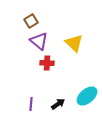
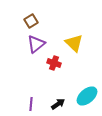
purple triangle: moved 3 px left, 3 px down; rotated 42 degrees clockwise
red cross: moved 7 px right; rotated 16 degrees clockwise
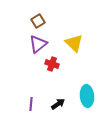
brown square: moved 7 px right
purple triangle: moved 2 px right
red cross: moved 2 px left, 1 px down
cyan ellipse: rotated 55 degrees counterclockwise
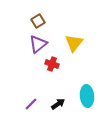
yellow triangle: rotated 24 degrees clockwise
purple line: rotated 40 degrees clockwise
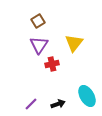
purple triangle: moved 1 px right, 1 px down; rotated 18 degrees counterclockwise
red cross: rotated 32 degrees counterclockwise
cyan ellipse: rotated 25 degrees counterclockwise
black arrow: rotated 16 degrees clockwise
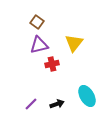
brown square: moved 1 px left, 1 px down; rotated 24 degrees counterclockwise
purple triangle: rotated 42 degrees clockwise
black arrow: moved 1 px left
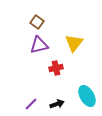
red cross: moved 4 px right, 4 px down
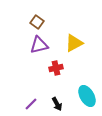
yellow triangle: rotated 24 degrees clockwise
black arrow: rotated 80 degrees clockwise
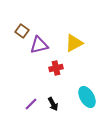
brown square: moved 15 px left, 9 px down
cyan ellipse: moved 1 px down
black arrow: moved 4 px left
